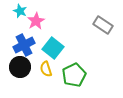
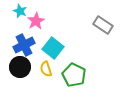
green pentagon: rotated 20 degrees counterclockwise
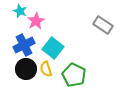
black circle: moved 6 px right, 2 px down
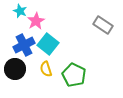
cyan square: moved 5 px left, 4 px up
black circle: moved 11 px left
